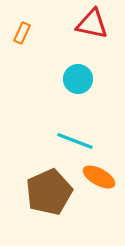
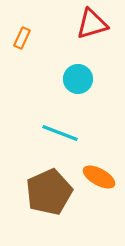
red triangle: rotated 28 degrees counterclockwise
orange rectangle: moved 5 px down
cyan line: moved 15 px left, 8 px up
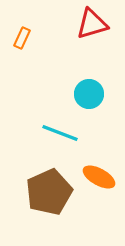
cyan circle: moved 11 px right, 15 px down
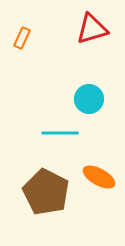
red triangle: moved 5 px down
cyan circle: moved 5 px down
cyan line: rotated 21 degrees counterclockwise
brown pentagon: moved 3 px left; rotated 21 degrees counterclockwise
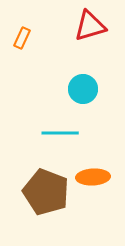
red triangle: moved 2 px left, 3 px up
cyan circle: moved 6 px left, 10 px up
orange ellipse: moved 6 px left; rotated 32 degrees counterclockwise
brown pentagon: rotated 6 degrees counterclockwise
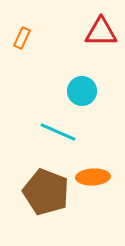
red triangle: moved 11 px right, 6 px down; rotated 16 degrees clockwise
cyan circle: moved 1 px left, 2 px down
cyan line: moved 2 px left, 1 px up; rotated 24 degrees clockwise
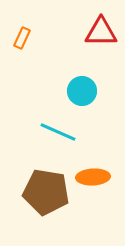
brown pentagon: rotated 12 degrees counterclockwise
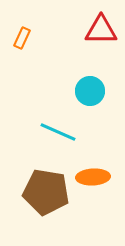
red triangle: moved 2 px up
cyan circle: moved 8 px right
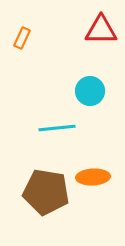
cyan line: moved 1 px left, 4 px up; rotated 30 degrees counterclockwise
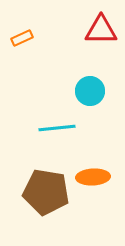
orange rectangle: rotated 40 degrees clockwise
